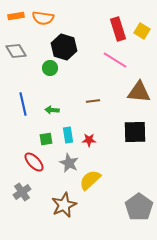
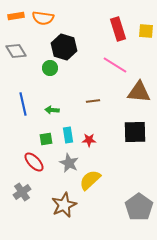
yellow square: moved 4 px right; rotated 28 degrees counterclockwise
pink line: moved 5 px down
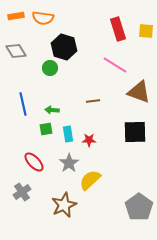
brown triangle: rotated 15 degrees clockwise
cyan rectangle: moved 1 px up
green square: moved 10 px up
gray star: rotated 12 degrees clockwise
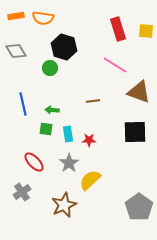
green square: rotated 16 degrees clockwise
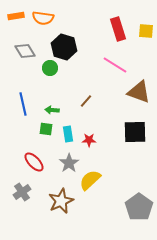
gray diamond: moved 9 px right
brown line: moved 7 px left; rotated 40 degrees counterclockwise
brown star: moved 3 px left, 4 px up
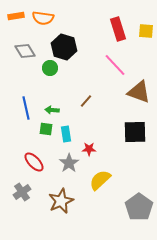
pink line: rotated 15 degrees clockwise
blue line: moved 3 px right, 4 px down
cyan rectangle: moved 2 px left
red star: moved 9 px down
yellow semicircle: moved 10 px right
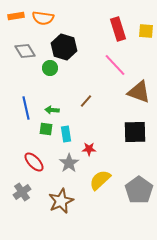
gray pentagon: moved 17 px up
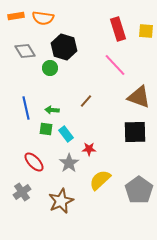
brown triangle: moved 5 px down
cyan rectangle: rotated 28 degrees counterclockwise
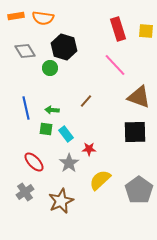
gray cross: moved 3 px right
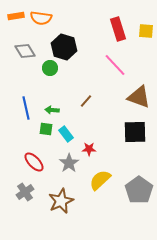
orange semicircle: moved 2 px left
